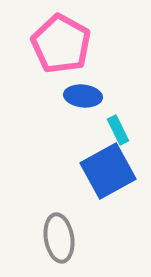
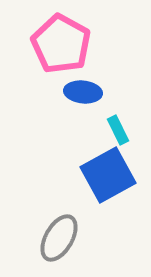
blue ellipse: moved 4 px up
blue square: moved 4 px down
gray ellipse: rotated 39 degrees clockwise
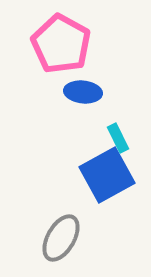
cyan rectangle: moved 8 px down
blue square: moved 1 px left
gray ellipse: moved 2 px right
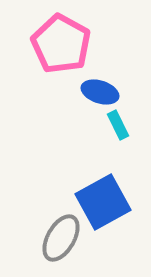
blue ellipse: moved 17 px right; rotated 12 degrees clockwise
cyan rectangle: moved 13 px up
blue square: moved 4 px left, 27 px down
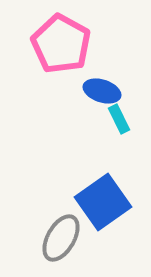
blue ellipse: moved 2 px right, 1 px up
cyan rectangle: moved 1 px right, 6 px up
blue square: rotated 6 degrees counterclockwise
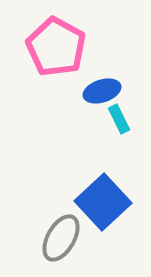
pink pentagon: moved 5 px left, 3 px down
blue ellipse: rotated 36 degrees counterclockwise
blue square: rotated 8 degrees counterclockwise
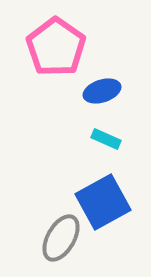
pink pentagon: rotated 6 degrees clockwise
cyan rectangle: moved 13 px left, 20 px down; rotated 40 degrees counterclockwise
blue square: rotated 14 degrees clockwise
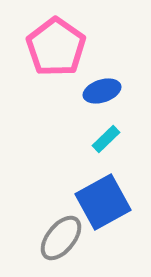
cyan rectangle: rotated 68 degrees counterclockwise
gray ellipse: rotated 9 degrees clockwise
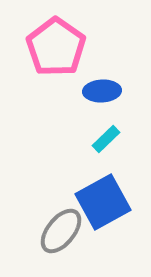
blue ellipse: rotated 15 degrees clockwise
gray ellipse: moved 7 px up
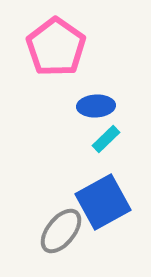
blue ellipse: moved 6 px left, 15 px down
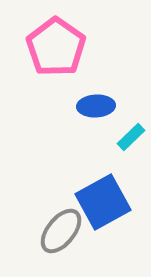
cyan rectangle: moved 25 px right, 2 px up
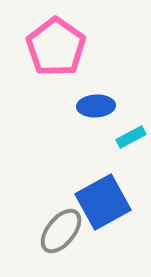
cyan rectangle: rotated 16 degrees clockwise
